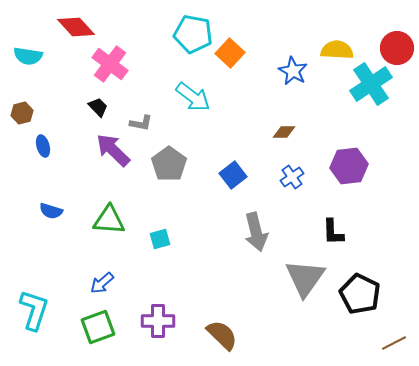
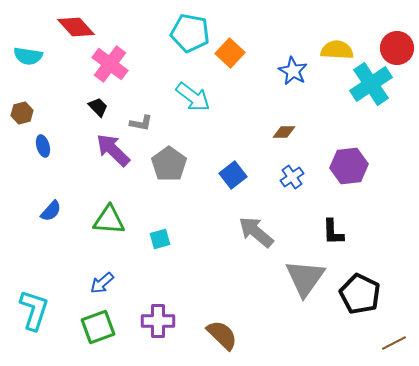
cyan pentagon: moved 3 px left, 1 px up
blue semicircle: rotated 65 degrees counterclockwise
gray arrow: rotated 144 degrees clockwise
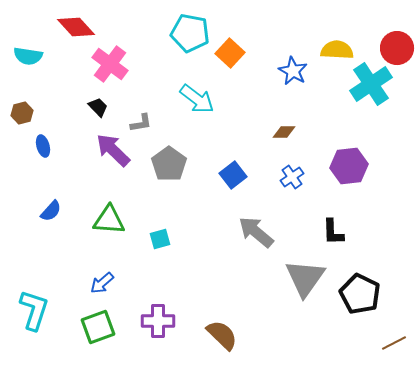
cyan arrow: moved 4 px right, 2 px down
gray L-shape: rotated 20 degrees counterclockwise
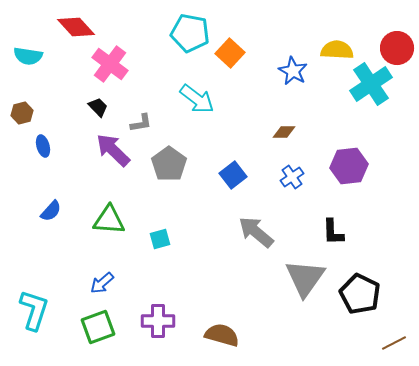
brown semicircle: rotated 28 degrees counterclockwise
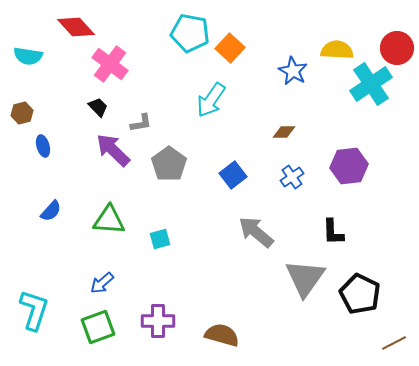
orange square: moved 5 px up
cyan arrow: moved 14 px right, 1 px down; rotated 87 degrees clockwise
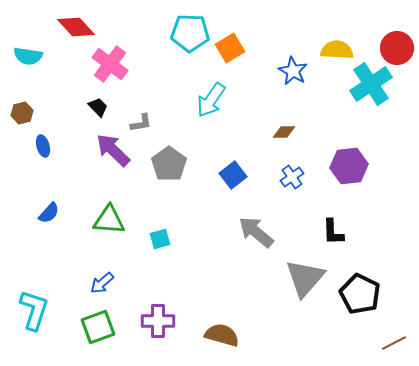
cyan pentagon: rotated 9 degrees counterclockwise
orange square: rotated 16 degrees clockwise
blue semicircle: moved 2 px left, 2 px down
gray triangle: rotated 6 degrees clockwise
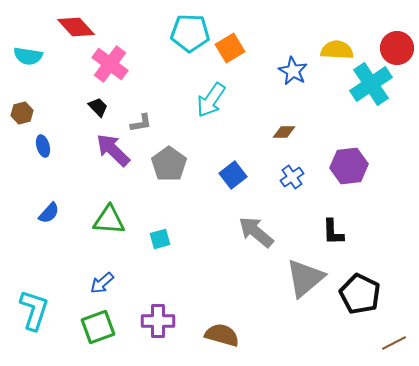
gray triangle: rotated 9 degrees clockwise
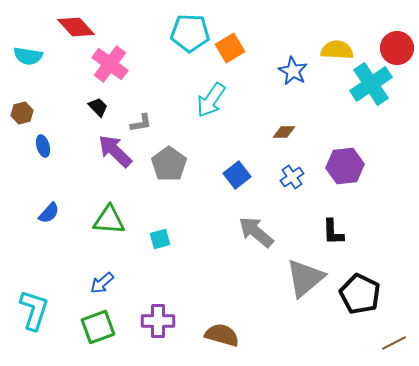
purple arrow: moved 2 px right, 1 px down
purple hexagon: moved 4 px left
blue square: moved 4 px right
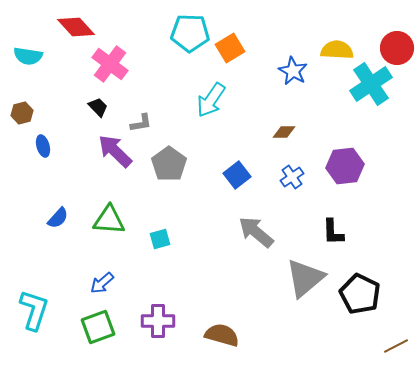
blue semicircle: moved 9 px right, 5 px down
brown line: moved 2 px right, 3 px down
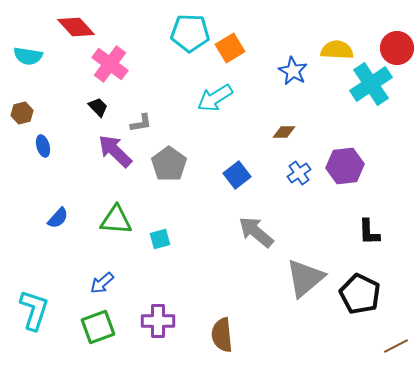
cyan arrow: moved 4 px right, 2 px up; rotated 24 degrees clockwise
blue cross: moved 7 px right, 4 px up
green triangle: moved 7 px right
black L-shape: moved 36 px right
brown semicircle: rotated 112 degrees counterclockwise
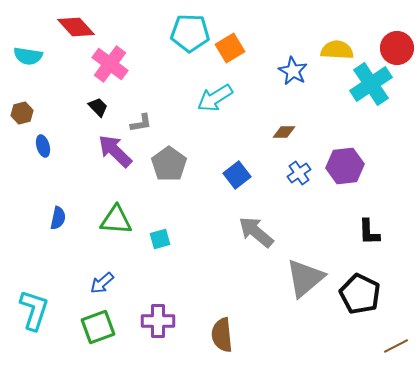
blue semicircle: rotated 30 degrees counterclockwise
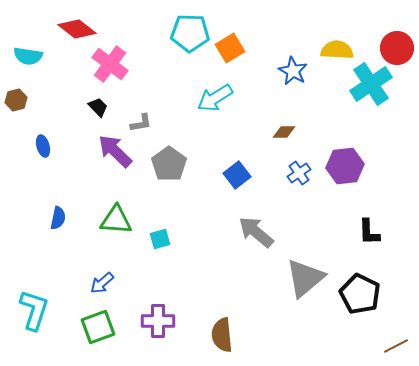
red diamond: moved 1 px right, 2 px down; rotated 9 degrees counterclockwise
brown hexagon: moved 6 px left, 13 px up
